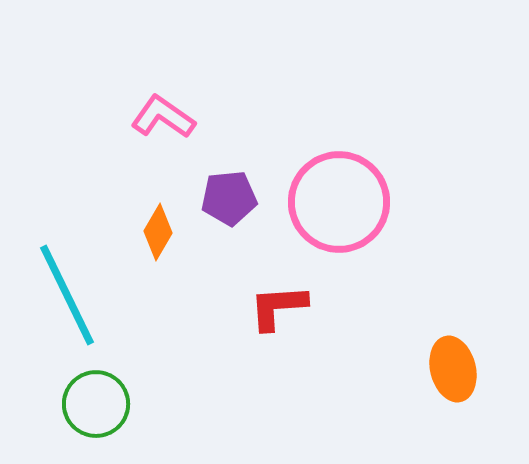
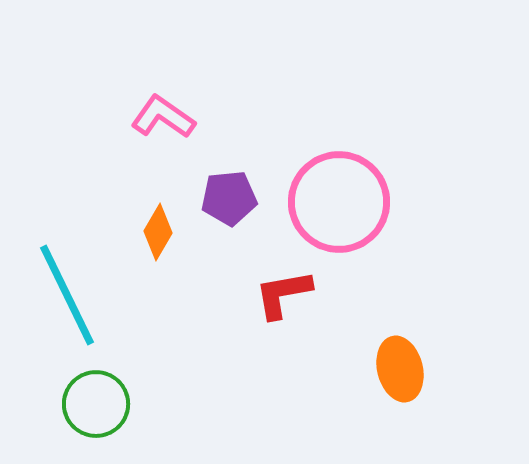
red L-shape: moved 5 px right, 13 px up; rotated 6 degrees counterclockwise
orange ellipse: moved 53 px left
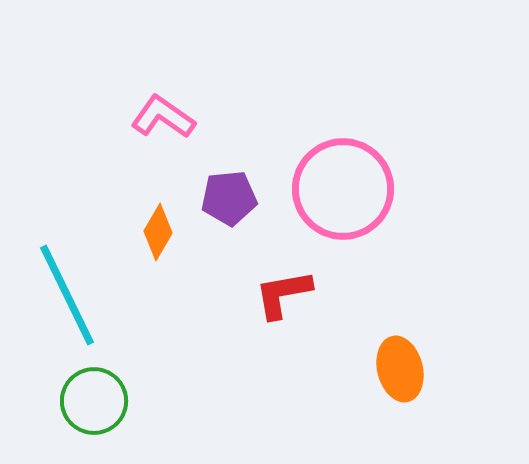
pink circle: moved 4 px right, 13 px up
green circle: moved 2 px left, 3 px up
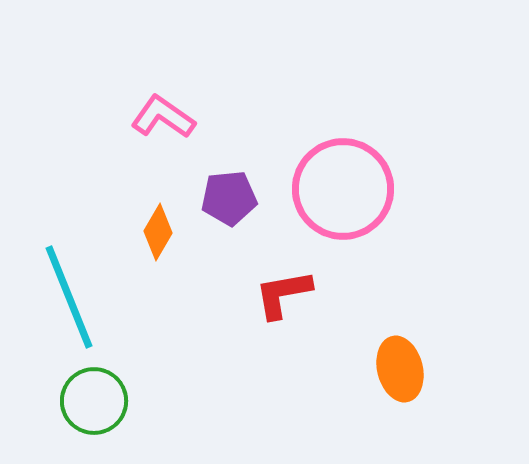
cyan line: moved 2 px right, 2 px down; rotated 4 degrees clockwise
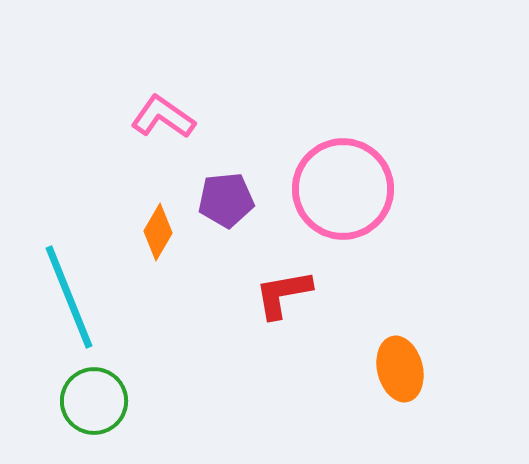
purple pentagon: moved 3 px left, 2 px down
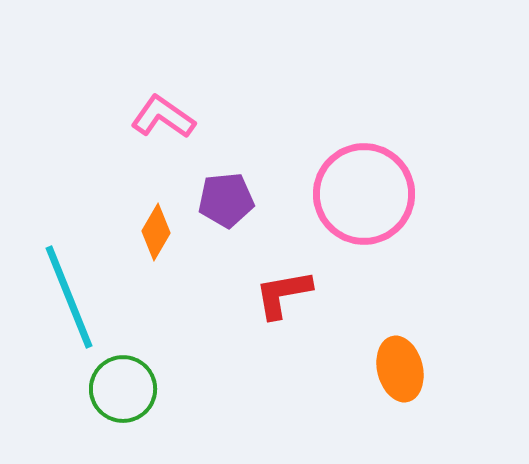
pink circle: moved 21 px right, 5 px down
orange diamond: moved 2 px left
green circle: moved 29 px right, 12 px up
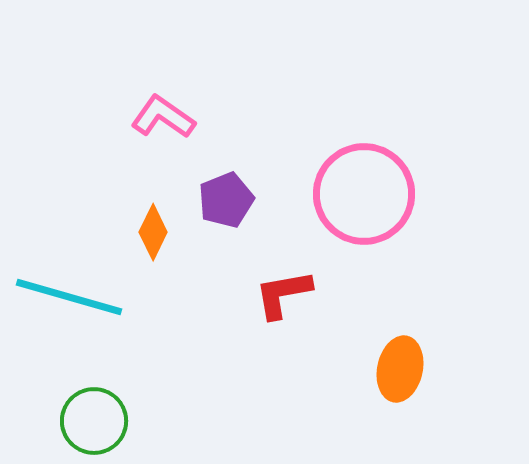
purple pentagon: rotated 16 degrees counterclockwise
orange diamond: moved 3 px left; rotated 4 degrees counterclockwise
cyan line: rotated 52 degrees counterclockwise
orange ellipse: rotated 26 degrees clockwise
green circle: moved 29 px left, 32 px down
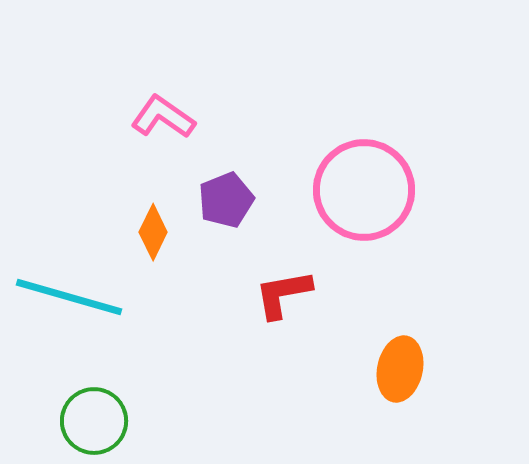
pink circle: moved 4 px up
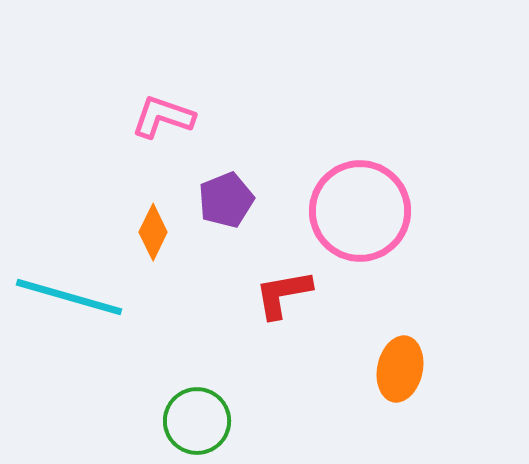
pink L-shape: rotated 16 degrees counterclockwise
pink circle: moved 4 px left, 21 px down
green circle: moved 103 px right
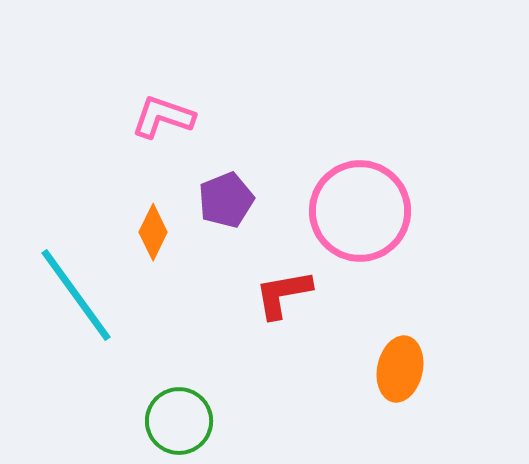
cyan line: moved 7 px right, 2 px up; rotated 38 degrees clockwise
green circle: moved 18 px left
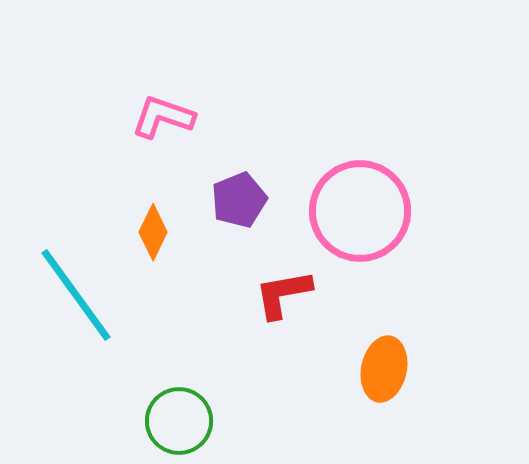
purple pentagon: moved 13 px right
orange ellipse: moved 16 px left
